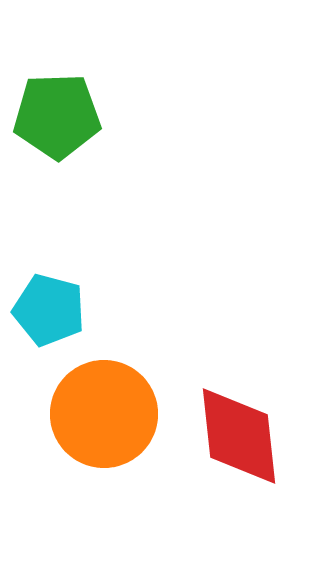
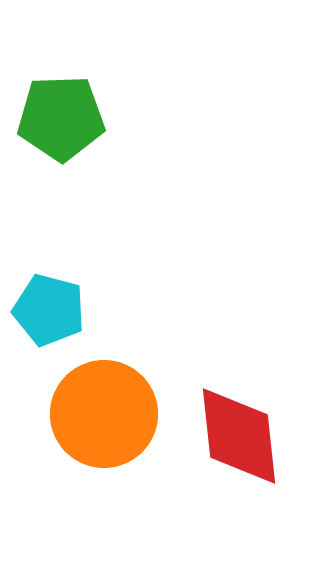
green pentagon: moved 4 px right, 2 px down
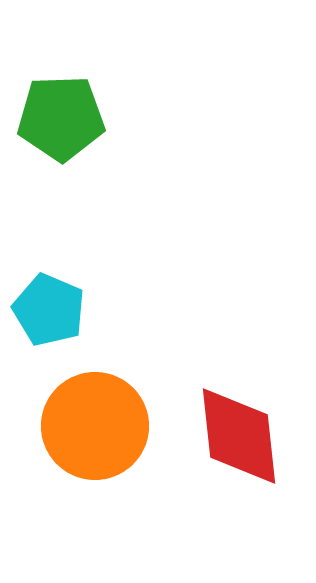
cyan pentagon: rotated 8 degrees clockwise
orange circle: moved 9 px left, 12 px down
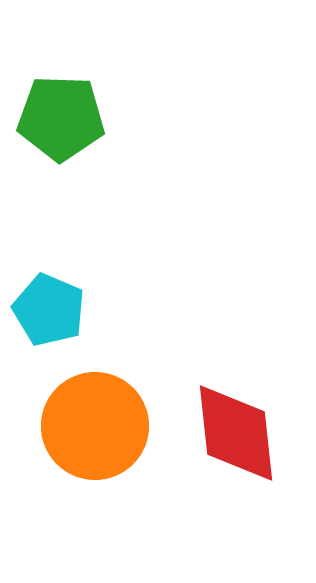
green pentagon: rotated 4 degrees clockwise
red diamond: moved 3 px left, 3 px up
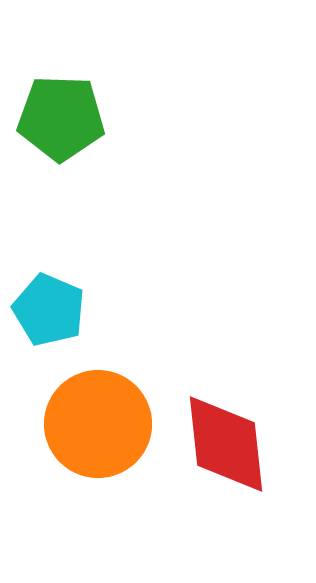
orange circle: moved 3 px right, 2 px up
red diamond: moved 10 px left, 11 px down
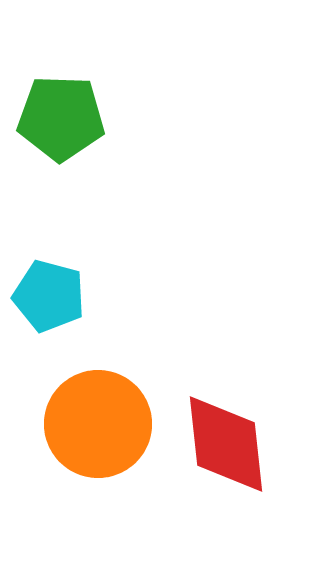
cyan pentagon: moved 14 px up; rotated 8 degrees counterclockwise
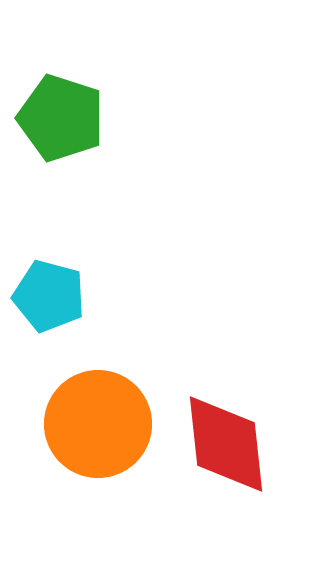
green pentagon: rotated 16 degrees clockwise
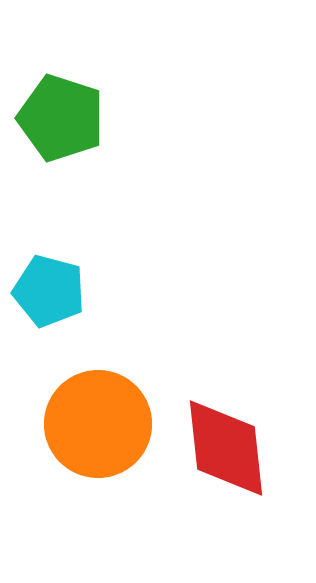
cyan pentagon: moved 5 px up
red diamond: moved 4 px down
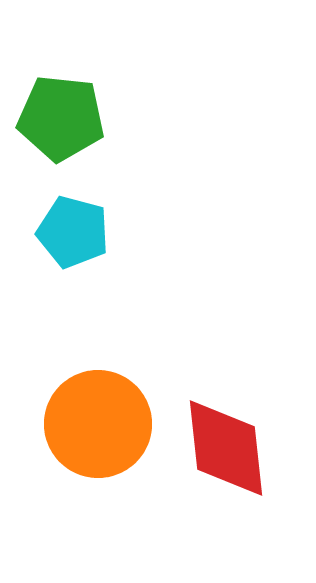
green pentagon: rotated 12 degrees counterclockwise
cyan pentagon: moved 24 px right, 59 px up
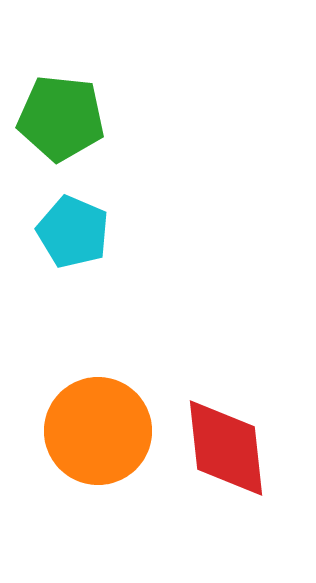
cyan pentagon: rotated 8 degrees clockwise
orange circle: moved 7 px down
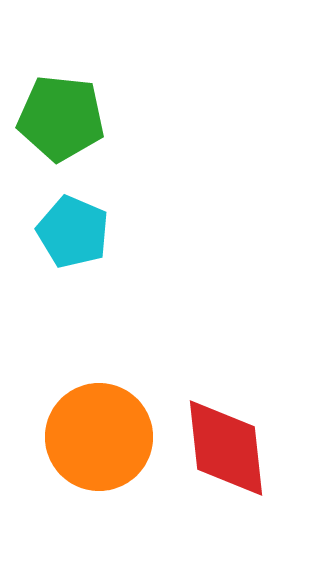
orange circle: moved 1 px right, 6 px down
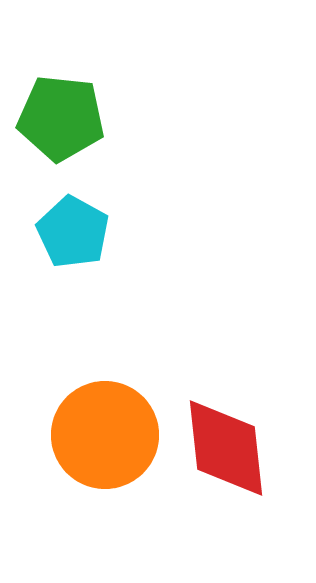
cyan pentagon: rotated 6 degrees clockwise
orange circle: moved 6 px right, 2 px up
